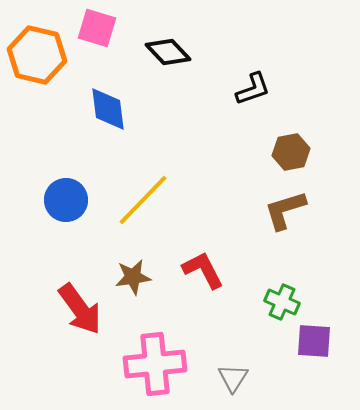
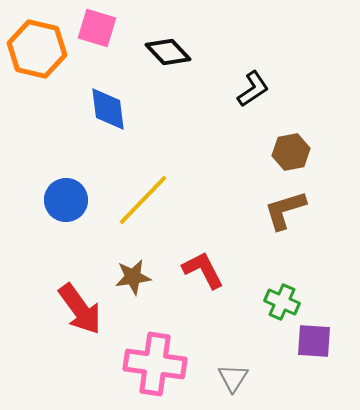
orange hexagon: moved 6 px up
black L-shape: rotated 15 degrees counterclockwise
pink cross: rotated 14 degrees clockwise
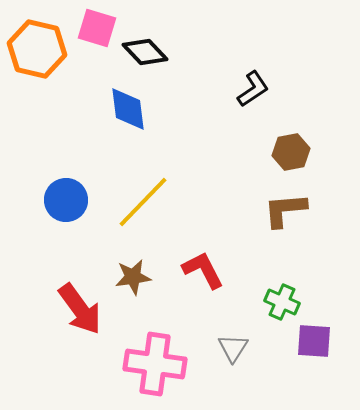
black diamond: moved 23 px left
blue diamond: moved 20 px right
yellow line: moved 2 px down
brown L-shape: rotated 12 degrees clockwise
gray triangle: moved 30 px up
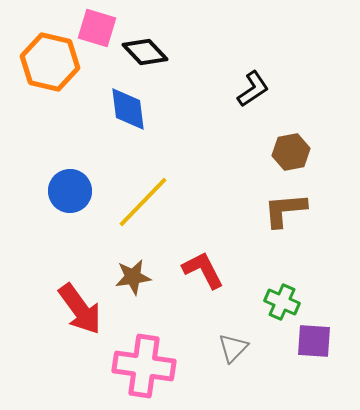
orange hexagon: moved 13 px right, 13 px down
blue circle: moved 4 px right, 9 px up
gray triangle: rotated 12 degrees clockwise
pink cross: moved 11 px left, 2 px down
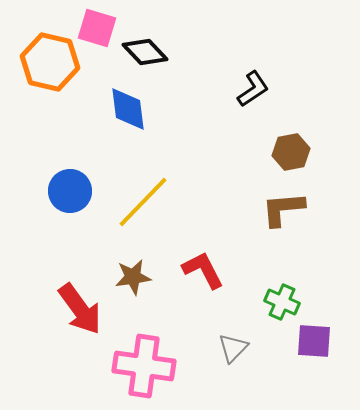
brown L-shape: moved 2 px left, 1 px up
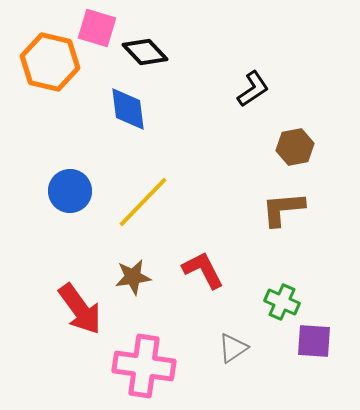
brown hexagon: moved 4 px right, 5 px up
gray triangle: rotated 12 degrees clockwise
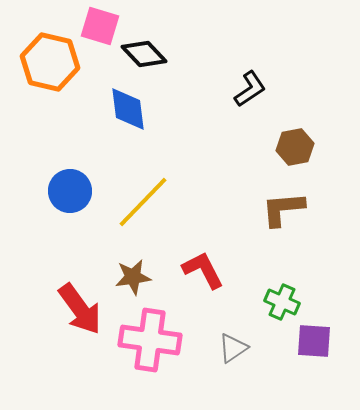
pink square: moved 3 px right, 2 px up
black diamond: moved 1 px left, 2 px down
black L-shape: moved 3 px left
pink cross: moved 6 px right, 26 px up
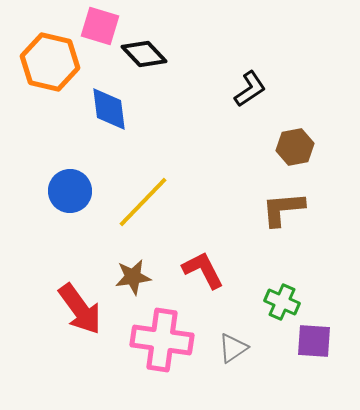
blue diamond: moved 19 px left
pink cross: moved 12 px right
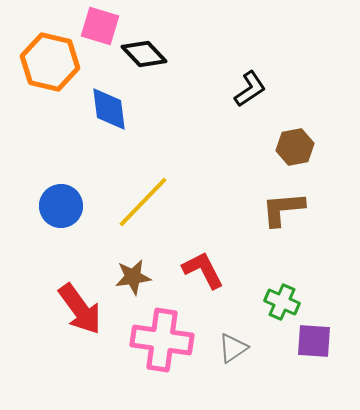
blue circle: moved 9 px left, 15 px down
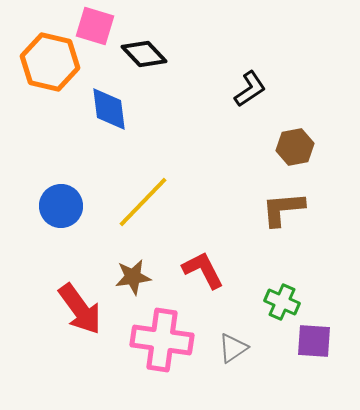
pink square: moved 5 px left
